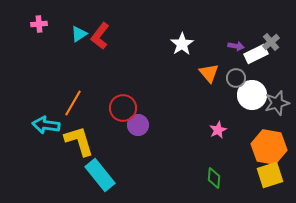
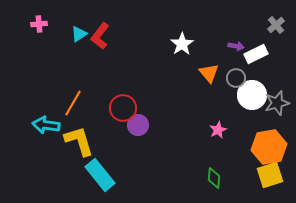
gray cross: moved 5 px right, 17 px up
orange hexagon: rotated 20 degrees counterclockwise
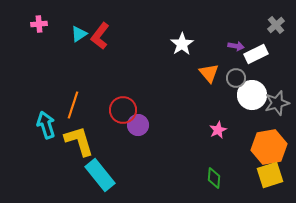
orange line: moved 2 px down; rotated 12 degrees counterclockwise
red circle: moved 2 px down
cyan arrow: rotated 64 degrees clockwise
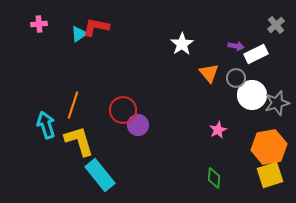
red L-shape: moved 4 px left, 9 px up; rotated 64 degrees clockwise
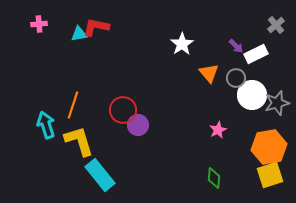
cyan triangle: rotated 24 degrees clockwise
purple arrow: rotated 35 degrees clockwise
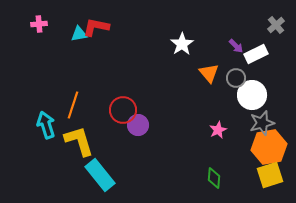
gray star: moved 15 px left, 20 px down
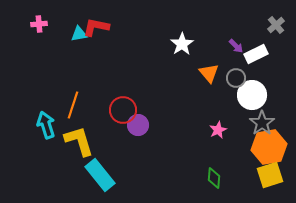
gray star: rotated 20 degrees counterclockwise
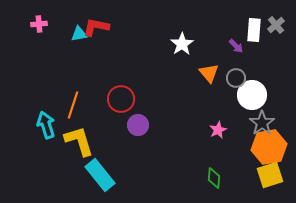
white rectangle: moved 2 px left, 24 px up; rotated 60 degrees counterclockwise
red circle: moved 2 px left, 11 px up
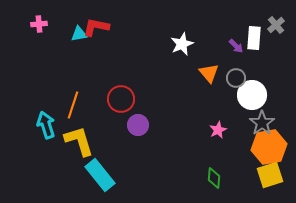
white rectangle: moved 8 px down
white star: rotated 10 degrees clockwise
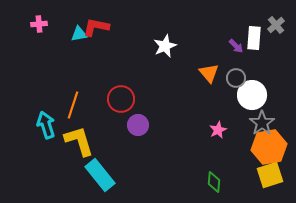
white star: moved 17 px left, 2 px down
green diamond: moved 4 px down
